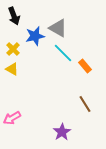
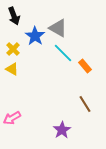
blue star: rotated 24 degrees counterclockwise
purple star: moved 2 px up
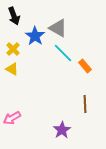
brown line: rotated 30 degrees clockwise
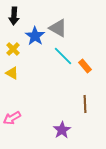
black arrow: rotated 24 degrees clockwise
cyan line: moved 3 px down
yellow triangle: moved 4 px down
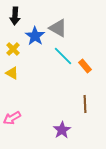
black arrow: moved 1 px right
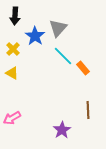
gray triangle: rotated 42 degrees clockwise
orange rectangle: moved 2 px left, 2 px down
brown line: moved 3 px right, 6 px down
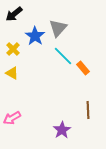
black arrow: moved 1 px left, 2 px up; rotated 48 degrees clockwise
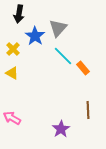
black arrow: moved 5 px right; rotated 42 degrees counterclockwise
pink arrow: rotated 60 degrees clockwise
purple star: moved 1 px left, 1 px up
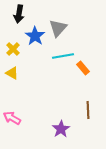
cyan line: rotated 55 degrees counterclockwise
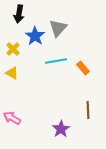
cyan line: moved 7 px left, 5 px down
